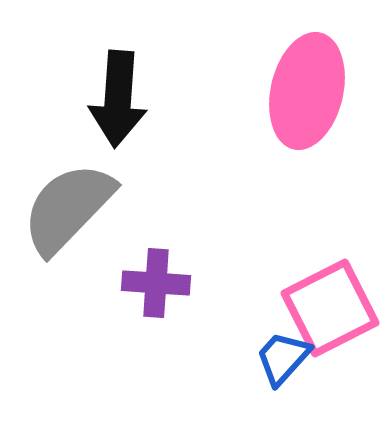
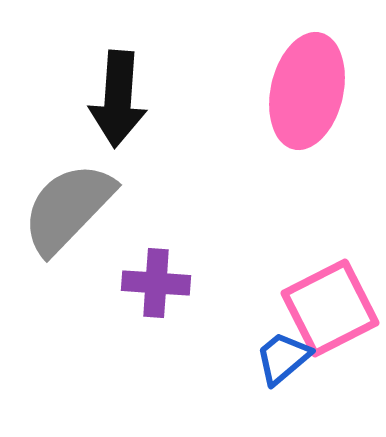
blue trapezoid: rotated 8 degrees clockwise
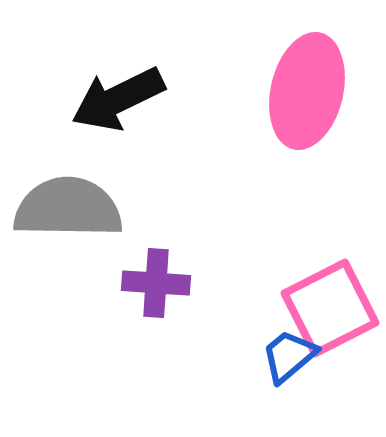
black arrow: rotated 60 degrees clockwise
gray semicircle: rotated 47 degrees clockwise
blue trapezoid: moved 6 px right, 2 px up
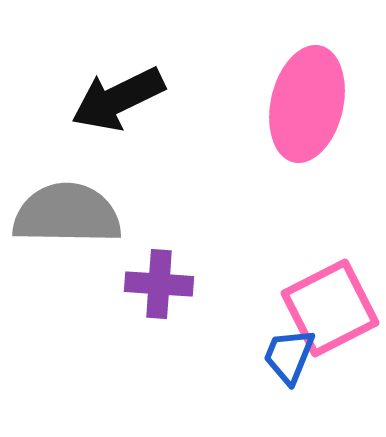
pink ellipse: moved 13 px down
gray semicircle: moved 1 px left, 6 px down
purple cross: moved 3 px right, 1 px down
blue trapezoid: rotated 28 degrees counterclockwise
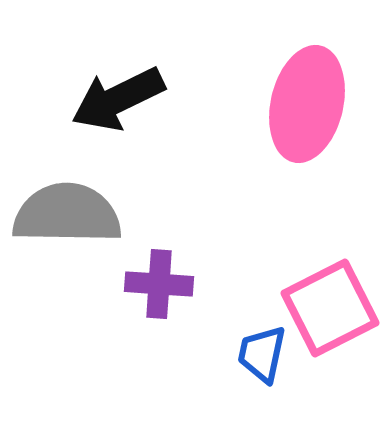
blue trapezoid: moved 27 px left, 2 px up; rotated 10 degrees counterclockwise
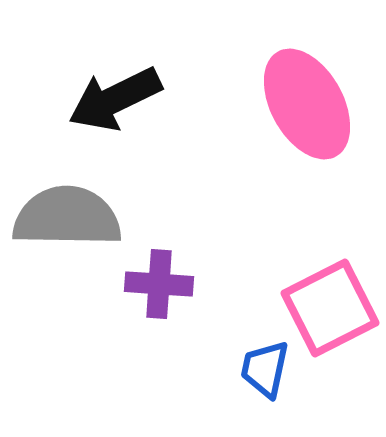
black arrow: moved 3 px left
pink ellipse: rotated 42 degrees counterclockwise
gray semicircle: moved 3 px down
blue trapezoid: moved 3 px right, 15 px down
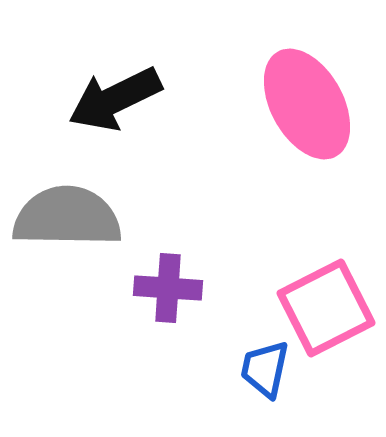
purple cross: moved 9 px right, 4 px down
pink square: moved 4 px left
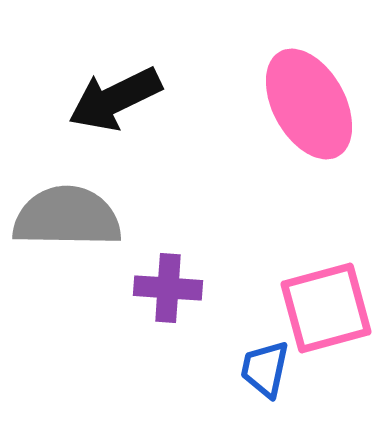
pink ellipse: moved 2 px right
pink square: rotated 12 degrees clockwise
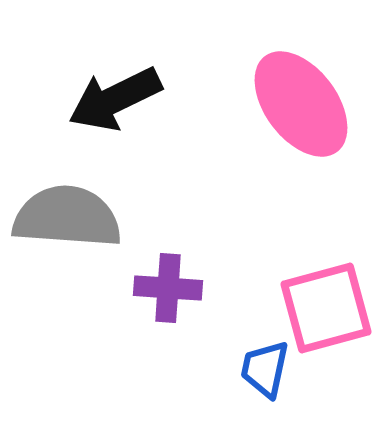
pink ellipse: moved 8 px left; rotated 8 degrees counterclockwise
gray semicircle: rotated 3 degrees clockwise
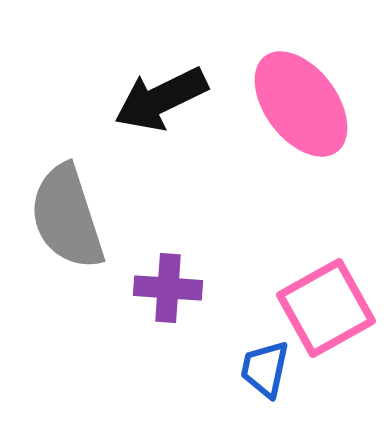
black arrow: moved 46 px right
gray semicircle: rotated 112 degrees counterclockwise
pink square: rotated 14 degrees counterclockwise
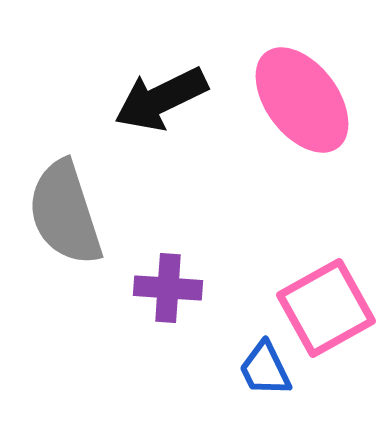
pink ellipse: moved 1 px right, 4 px up
gray semicircle: moved 2 px left, 4 px up
blue trapezoid: rotated 38 degrees counterclockwise
